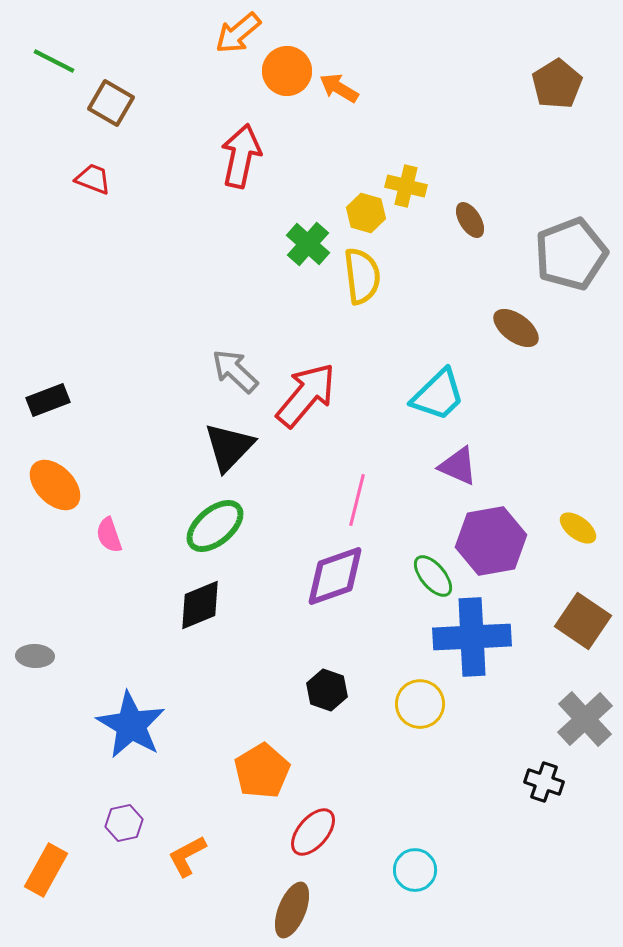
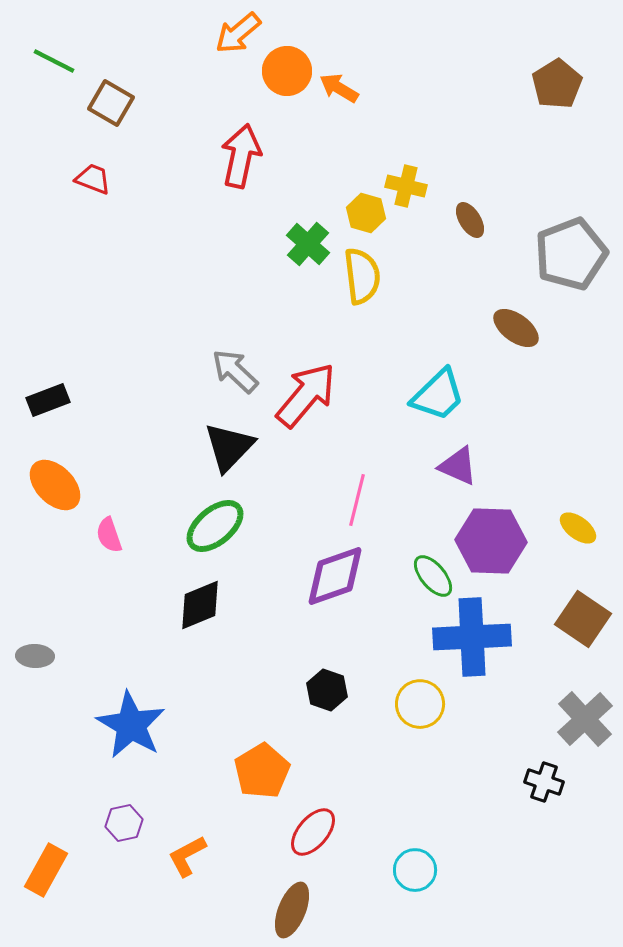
purple hexagon at (491, 541): rotated 12 degrees clockwise
brown square at (583, 621): moved 2 px up
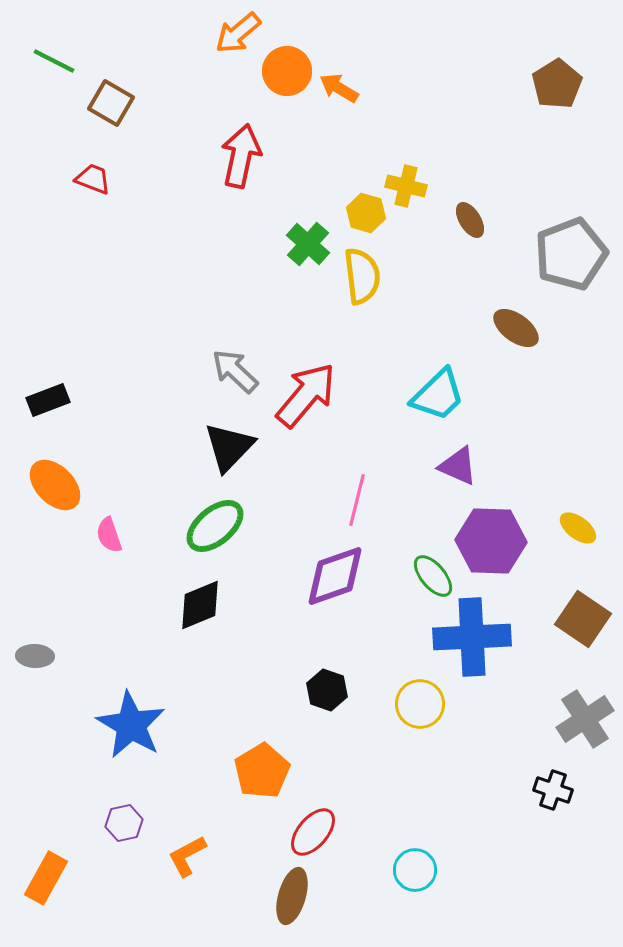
gray cross at (585, 719): rotated 10 degrees clockwise
black cross at (544, 782): moved 9 px right, 8 px down
orange rectangle at (46, 870): moved 8 px down
brown ellipse at (292, 910): moved 14 px up; rotated 6 degrees counterclockwise
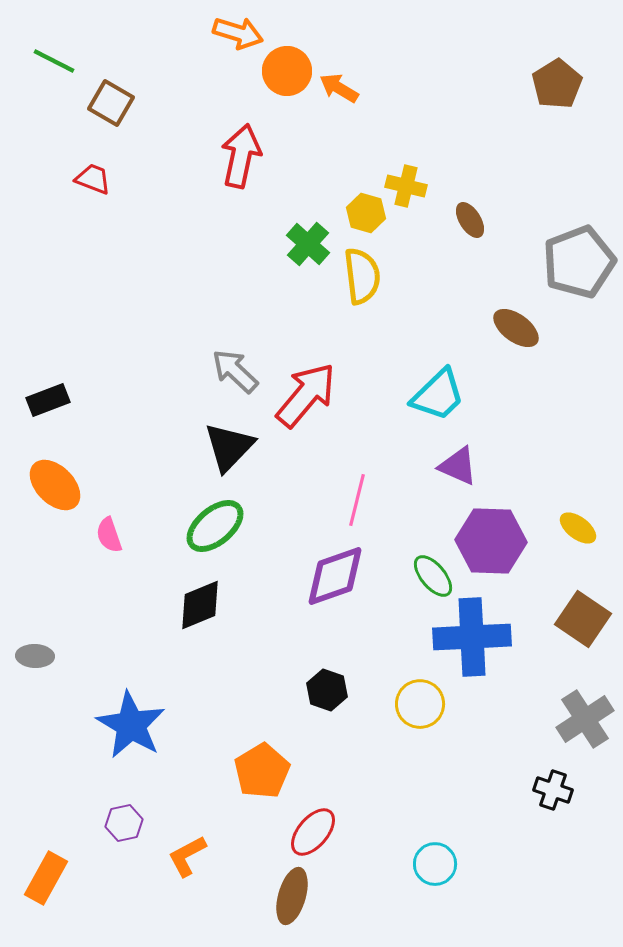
orange arrow at (238, 33): rotated 123 degrees counterclockwise
gray pentagon at (571, 254): moved 8 px right, 8 px down
cyan circle at (415, 870): moved 20 px right, 6 px up
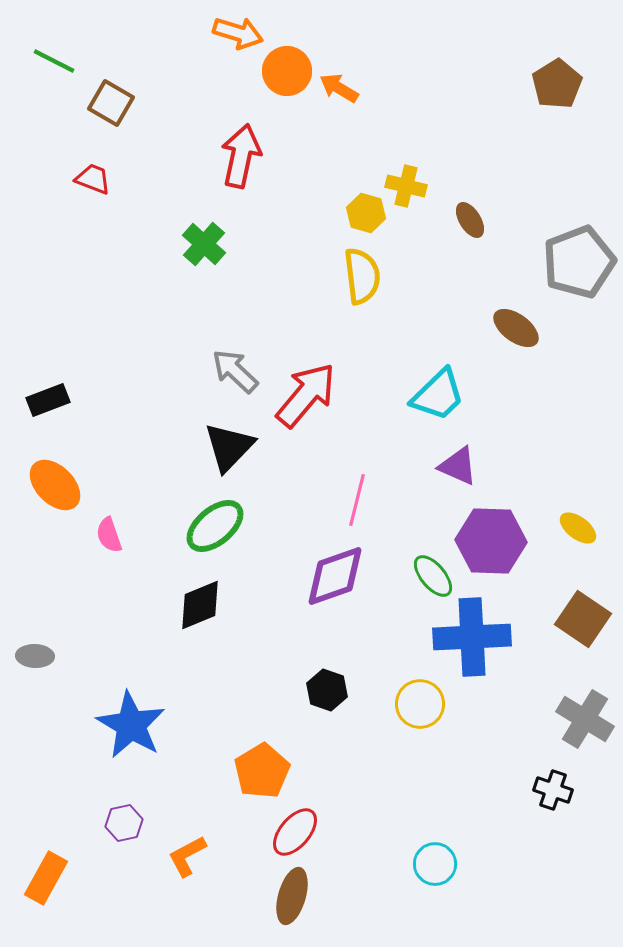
green cross at (308, 244): moved 104 px left
gray cross at (585, 719): rotated 26 degrees counterclockwise
red ellipse at (313, 832): moved 18 px left
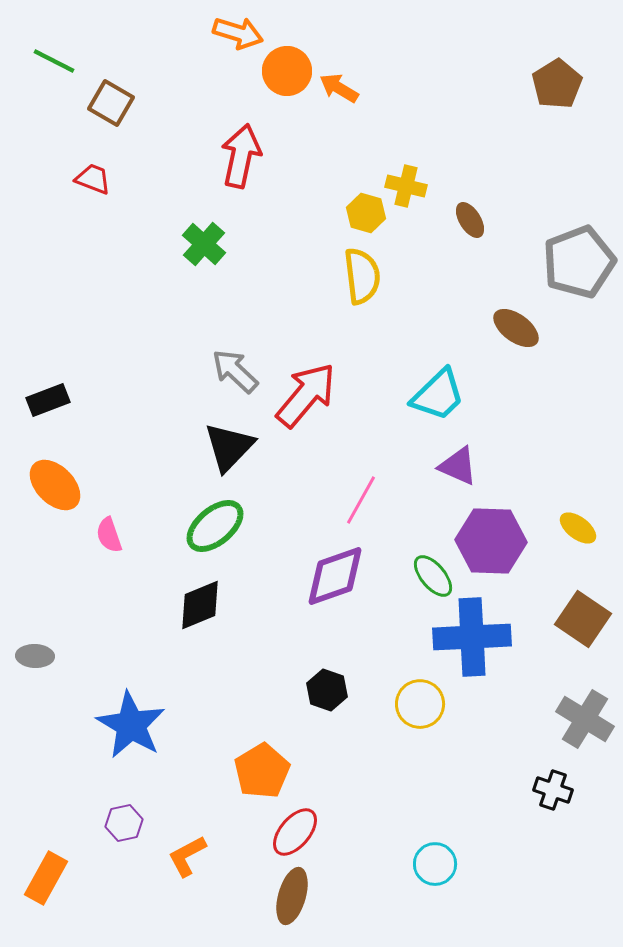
pink line at (357, 500): moved 4 px right; rotated 15 degrees clockwise
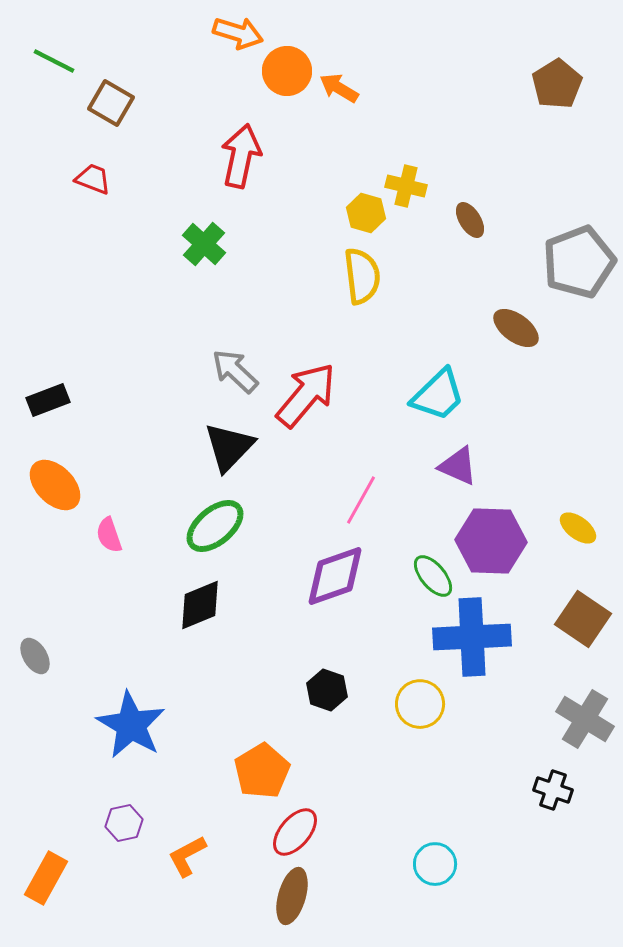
gray ellipse at (35, 656): rotated 57 degrees clockwise
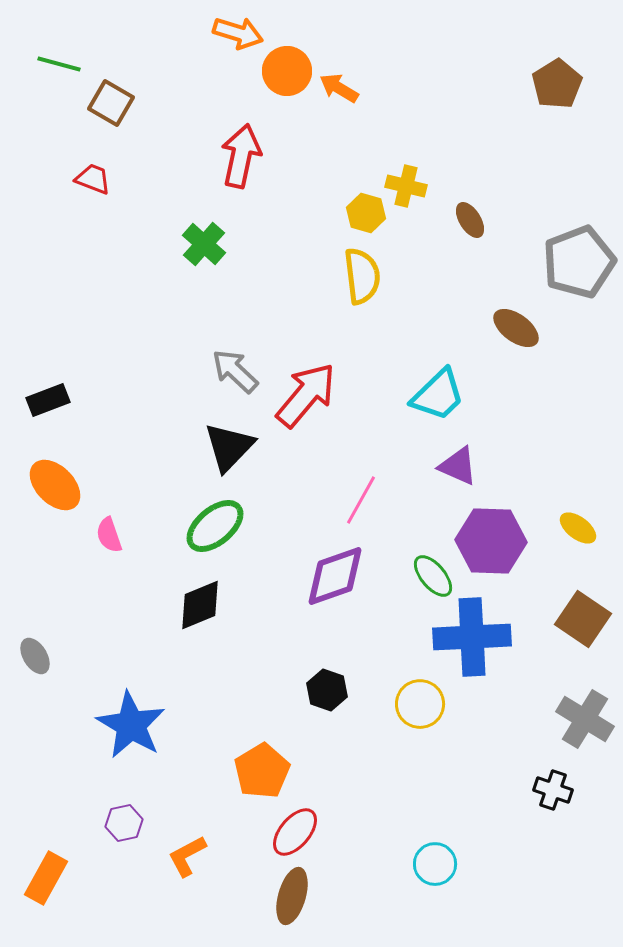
green line at (54, 61): moved 5 px right, 3 px down; rotated 12 degrees counterclockwise
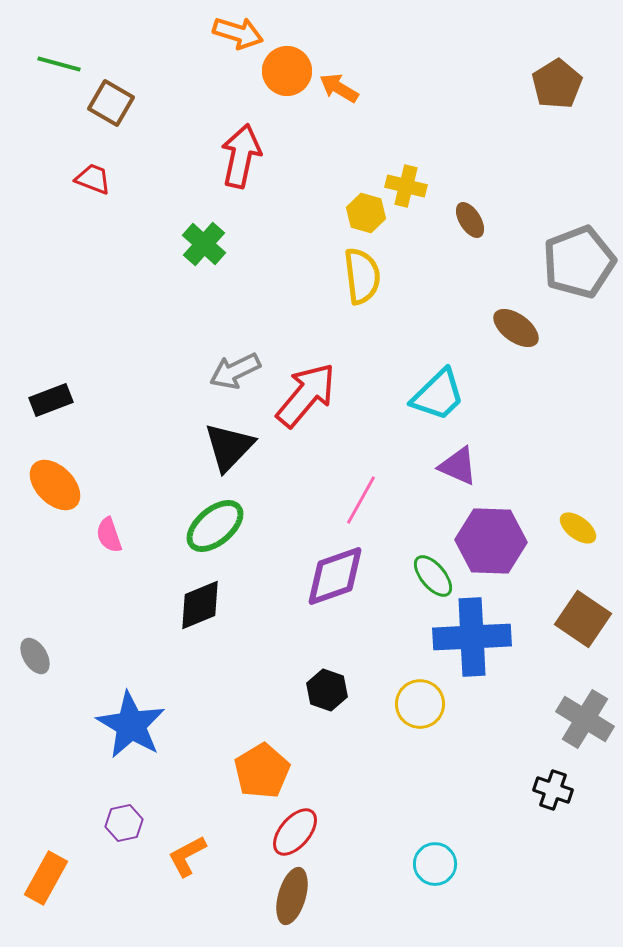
gray arrow at (235, 371): rotated 69 degrees counterclockwise
black rectangle at (48, 400): moved 3 px right
